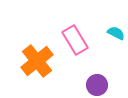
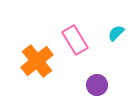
cyan semicircle: rotated 72 degrees counterclockwise
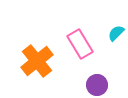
pink rectangle: moved 5 px right, 4 px down
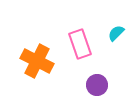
pink rectangle: rotated 12 degrees clockwise
orange cross: rotated 24 degrees counterclockwise
